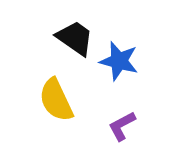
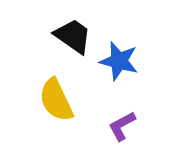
black trapezoid: moved 2 px left, 2 px up
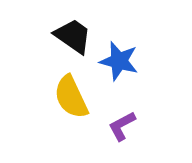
yellow semicircle: moved 15 px right, 3 px up
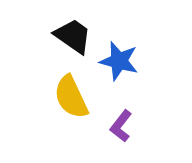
purple L-shape: moved 1 px left; rotated 24 degrees counterclockwise
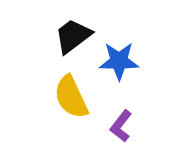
black trapezoid: rotated 72 degrees counterclockwise
blue star: rotated 15 degrees counterclockwise
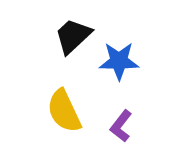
black trapezoid: rotated 6 degrees counterclockwise
yellow semicircle: moved 7 px left, 14 px down
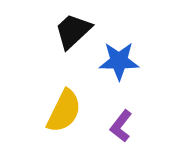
black trapezoid: moved 5 px up
yellow semicircle: rotated 129 degrees counterclockwise
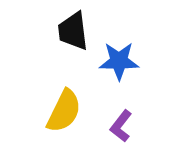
black trapezoid: rotated 54 degrees counterclockwise
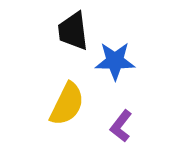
blue star: moved 4 px left
yellow semicircle: moved 3 px right, 7 px up
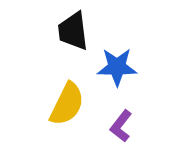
blue star: moved 2 px right, 6 px down
